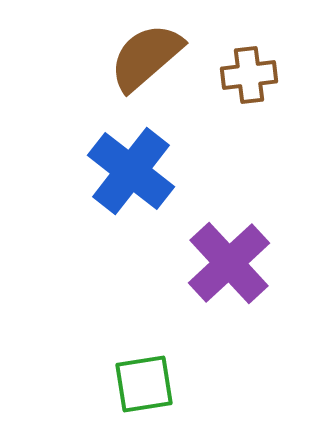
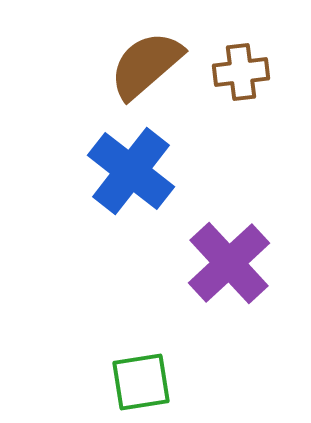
brown semicircle: moved 8 px down
brown cross: moved 8 px left, 3 px up
green square: moved 3 px left, 2 px up
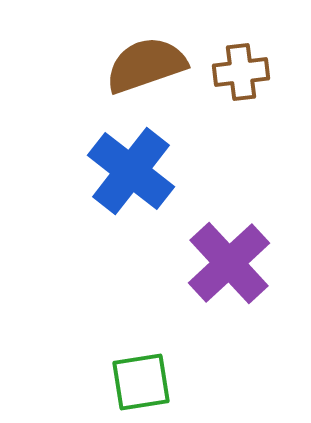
brown semicircle: rotated 22 degrees clockwise
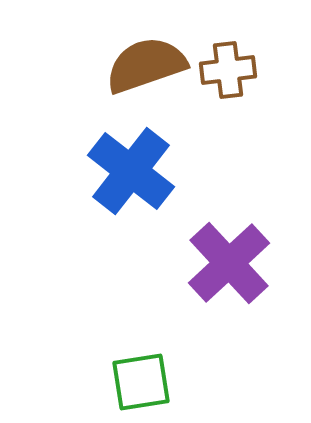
brown cross: moved 13 px left, 2 px up
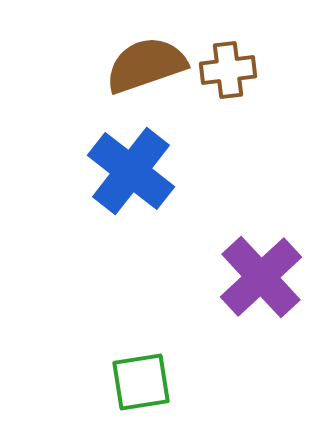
purple cross: moved 32 px right, 14 px down
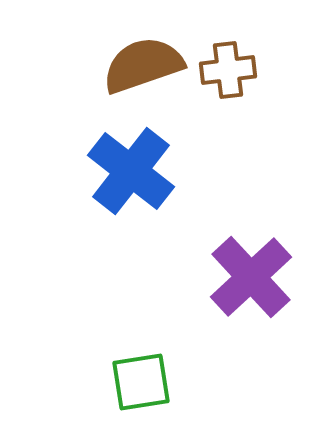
brown semicircle: moved 3 px left
purple cross: moved 10 px left
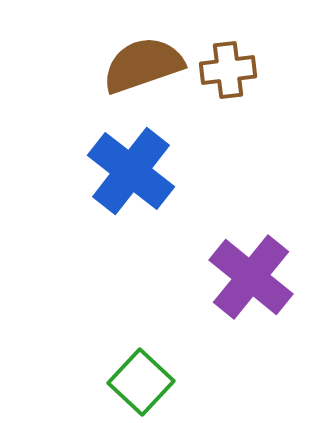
purple cross: rotated 8 degrees counterclockwise
green square: rotated 38 degrees counterclockwise
